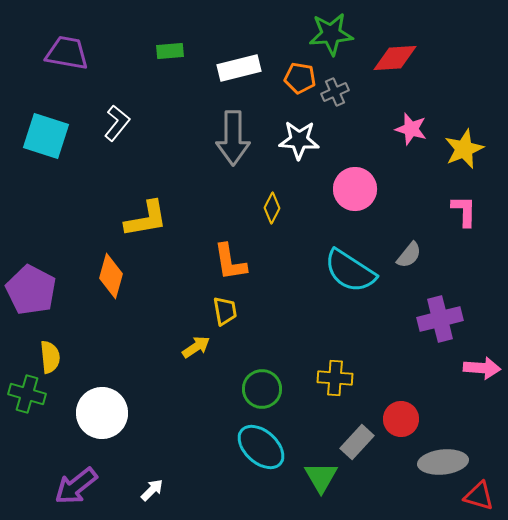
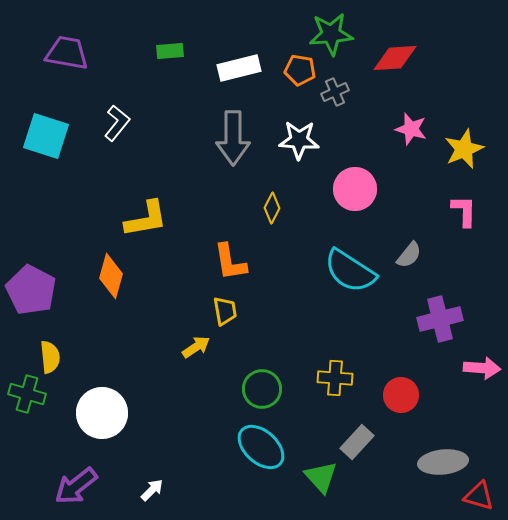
orange pentagon: moved 8 px up
red circle: moved 24 px up
green triangle: rotated 12 degrees counterclockwise
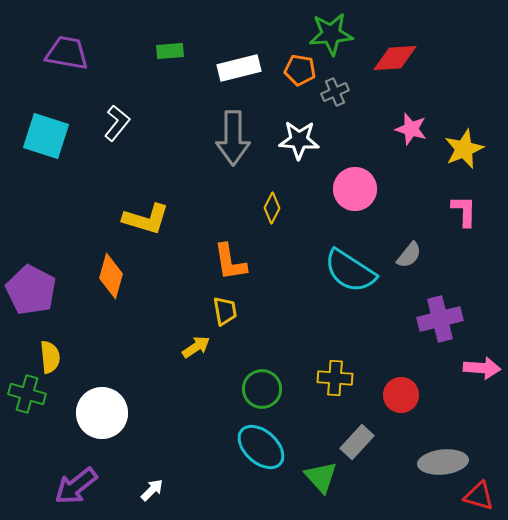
yellow L-shape: rotated 27 degrees clockwise
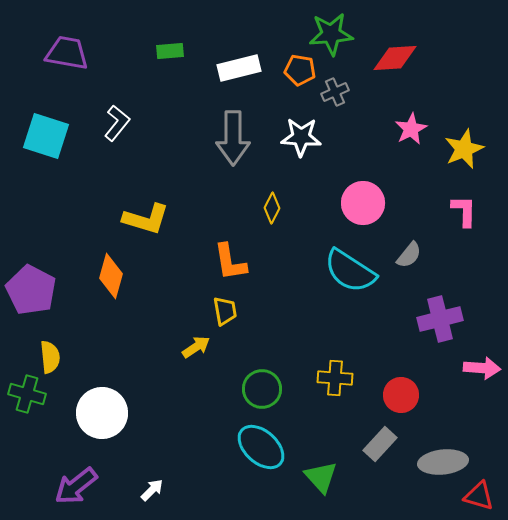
pink star: rotated 28 degrees clockwise
white star: moved 2 px right, 3 px up
pink circle: moved 8 px right, 14 px down
gray rectangle: moved 23 px right, 2 px down
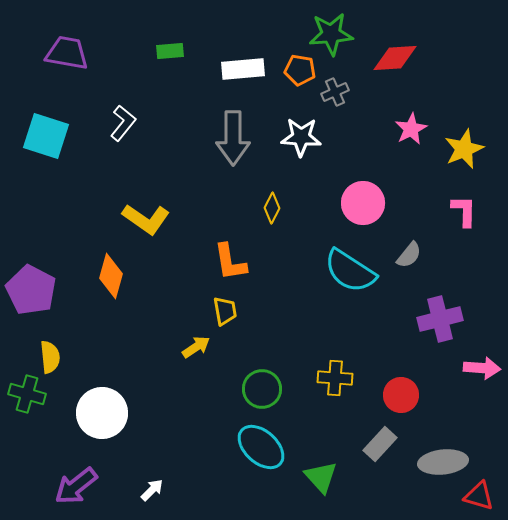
white rectangle: moved 4 px right, 1 px down; rotated 9 degrees clockwise
white L-shape: moved 6 px right
yellow L-shape: rotated 18 degrees clockwise
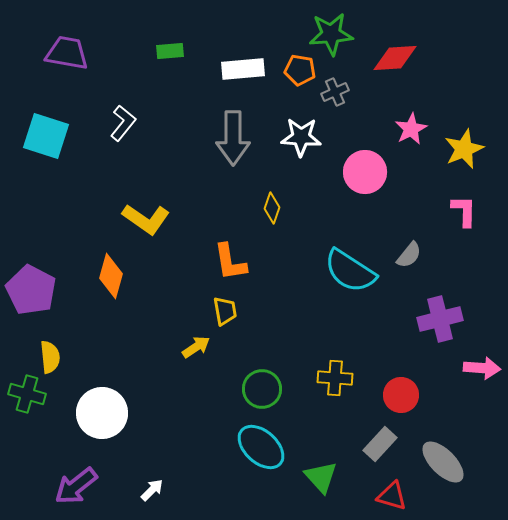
pink circle: moved 2 px right, 31 px up
yellow diamond: rotated 8 degrees counterclockwise
gray ellipse: rotated 51 degrees clockwise
red triangle: moved 87 px left
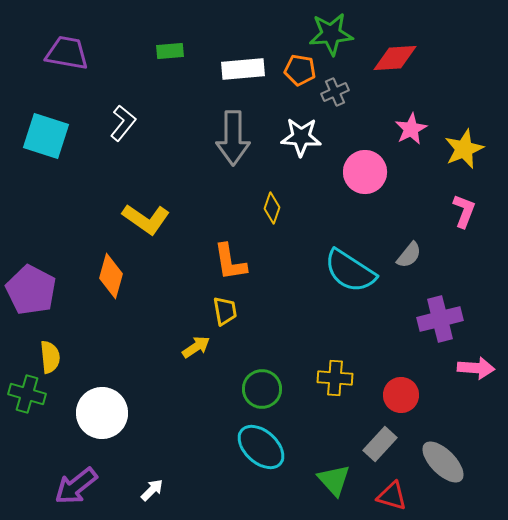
pink L-shape: rotated 20 degrees clockwise
pink arrow: moved 6 px left
green triangle: moved 13 px right, 3 px down
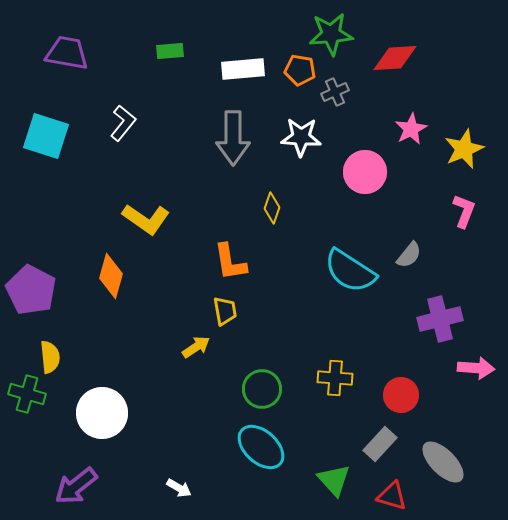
white arrow: moved 27 px right, 2 px up; rotated 75 degrees clockwise
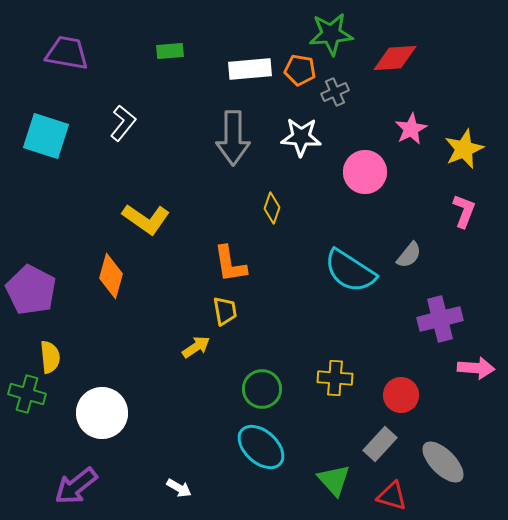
white rectangle: moved 7 px right
orange L-shape: moved 2 px down
